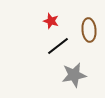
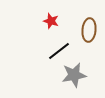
brown ellipse: rotated 10 degrees clockwise
black line: moved 1 px right, 5 px down
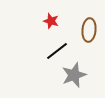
black line: moved 2 px left
gray star: rotated 10 degrees counterclockwise
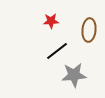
red star: rotated 21 degrees counterclockwise
gray star: rotated 15 degrees clockwise
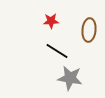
black line: rotated 70 degrees clockwise
gray star: moved 4 px left, 3 px down; rotated 15 degrees clockwise
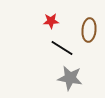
black line: moved 5 px right, 3 px up
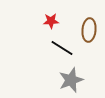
gray star: moved 1 px right, 2 px down; rotated 30 degrees counterclockwise
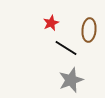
red star: moved 2 px down; rotated 21 degrees counterclockwise
black line: moved 4 px right
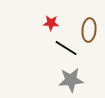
red star: rotated 28 degrees clockwise
gray star: rotated 15 degrees clockwise
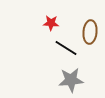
brown ellipse: moved 1 px right, 2 px down
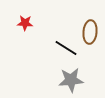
red star: moved 26 px left
